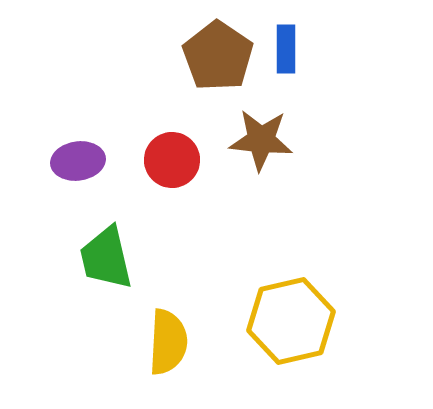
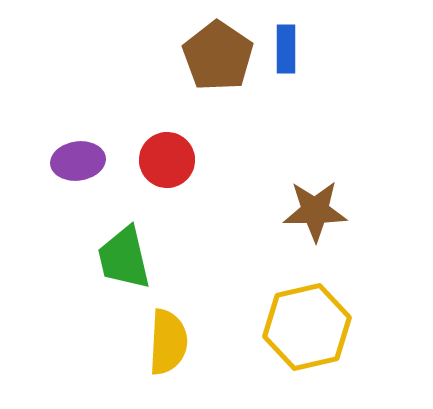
brown star: moved 54 px right, 71 px down; rotated 6 degrees counterclockwise
red circle: moved 5 px left
green trapezoid: moved 18 px right
yellow hexagon: moved 16 px right, 6 px down
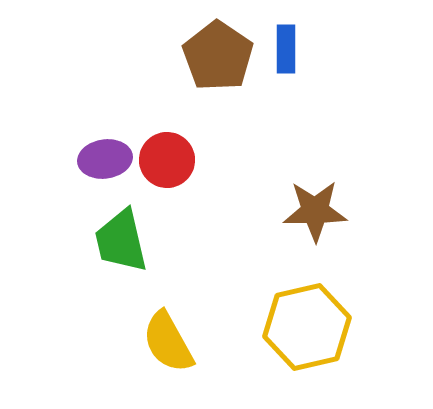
purple ellipse: moved 27 px right, 2 px up
green trapezoid: moved 3 px left, 17 px up
yellow semicircle: rotated 148 degrees clockwise
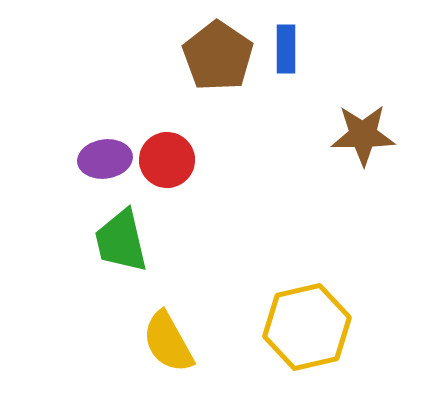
brown star: moved 48 px right, 76 px up
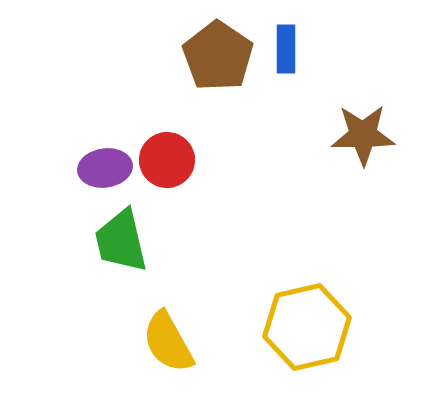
purple ellipse: moved 9 px down
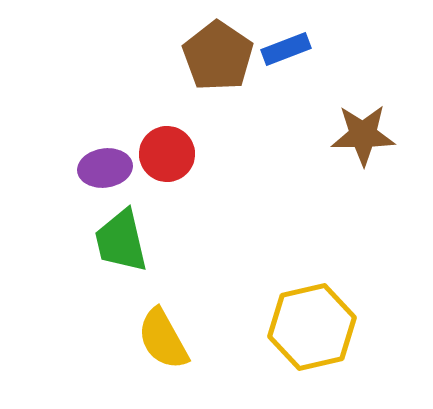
blue rectangle: rotated 69 degrees clockwise
red circle: moved 6 px up
yellow hexagon: moved 5 px right
yellow semicircle: moved 5 px left, 3 px up
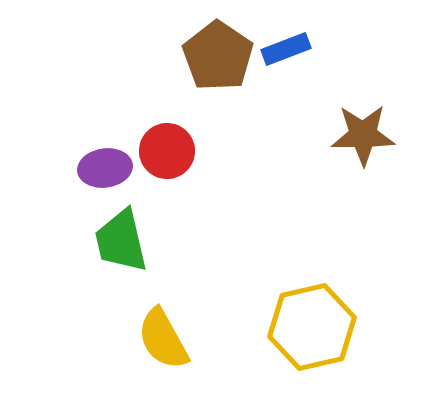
red circle: moved 3 px up
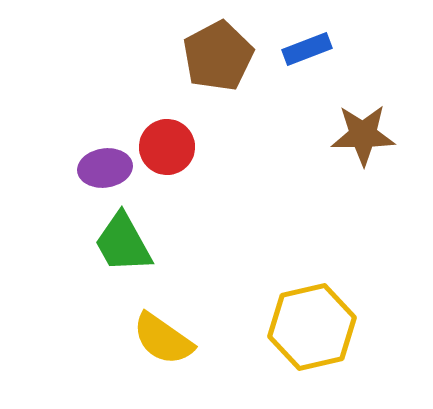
blue rectangle: moved 21 px right
brown pentagon: rotated 10 degrees clockwise
red circle: moved 4 px up
green trapezoid: moved 2 px right, 2 px down; rotated 16 degrees counterclockwise
yellow semicircle: rotated 26 degrees counterclockwise
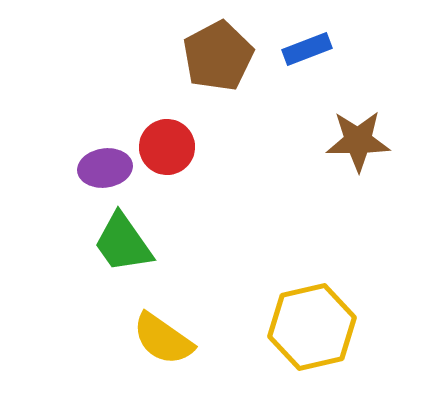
brown star: moved 5 px left, 6 px down
green trapezoid: rotated 6 degrees counterclockwise
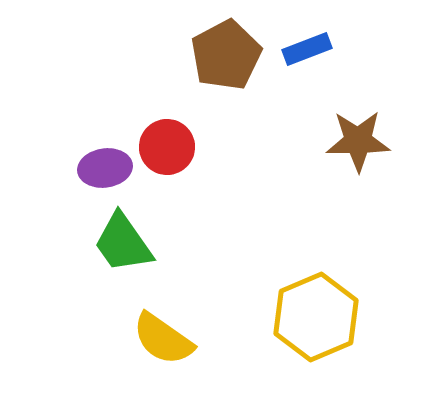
brown pentagon: moved 8 px right, 1 px up
yellow hexagon: moved 4 px right, 10 px up; rotated 10 degrees counterclockwise
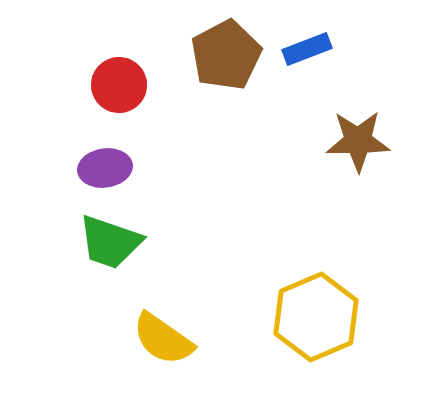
red circle: moved 48 px left, 62 px up
green trapezoid: moved 13 px left, 1 px up; rotated 36 degrees counterclockwise
